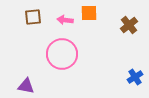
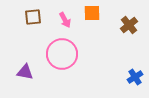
orange square: moved 3 px right
pink arrow: rotated 126 degrees counterclockwise
purple triangle: moved 1 px left, 14 px up
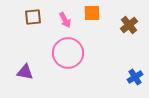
pink circle: moved 6 px right, 1 px up
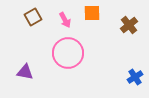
brown square: rotated 24 degrees counterclockwise
